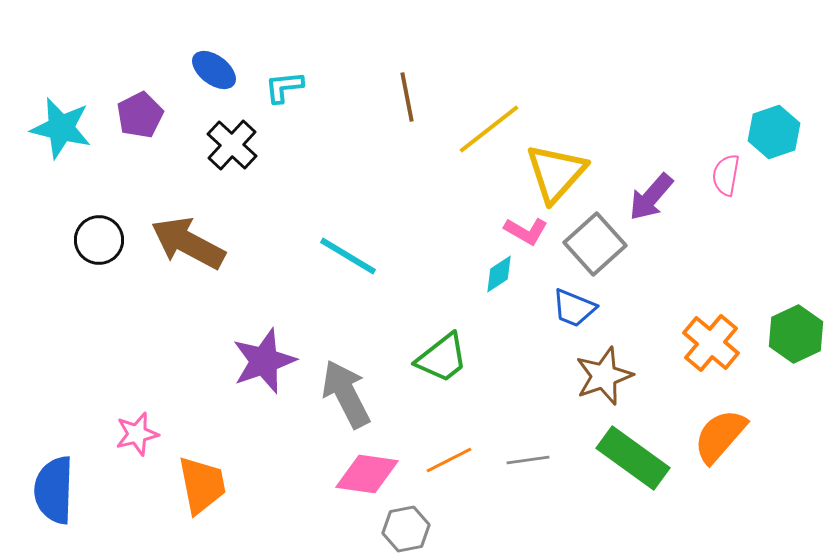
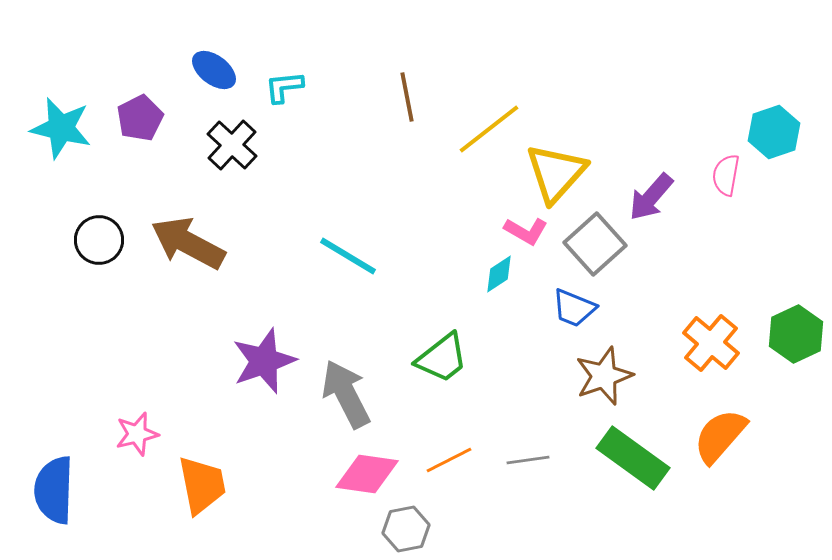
purple pentagon: moved 3 px down
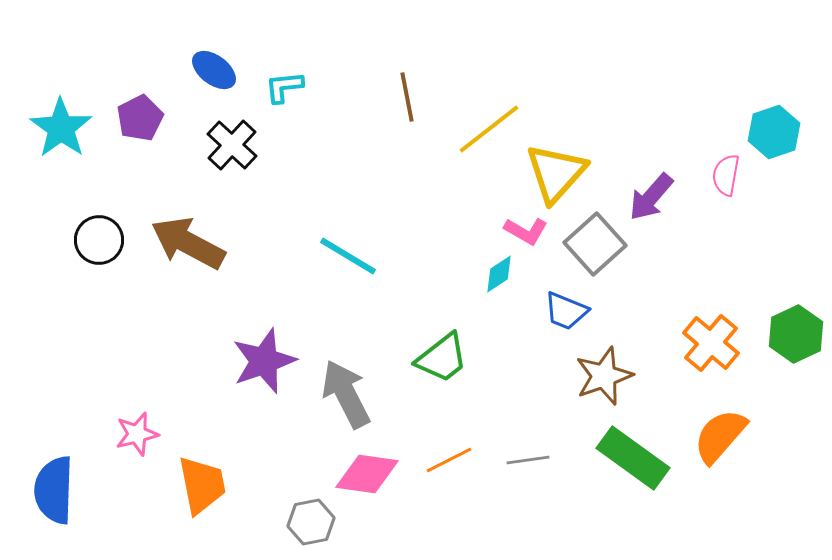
cyan star: rotated 22 degrees clockwise
blue trapezoid: moved 8 px left, 3 px down
gray hexagon: moved 95 px left, 7 px up
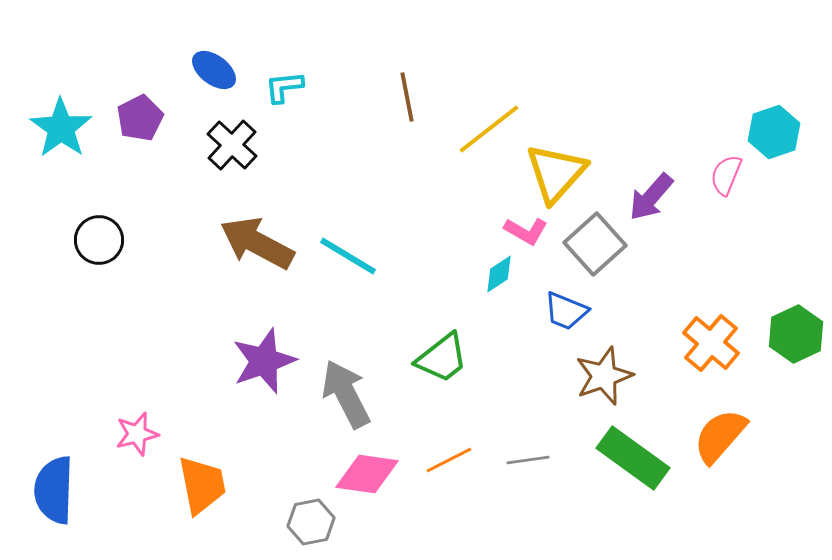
pink semicircle: rotated 12 degrees clockwise
brown arrow: moved 69 px right
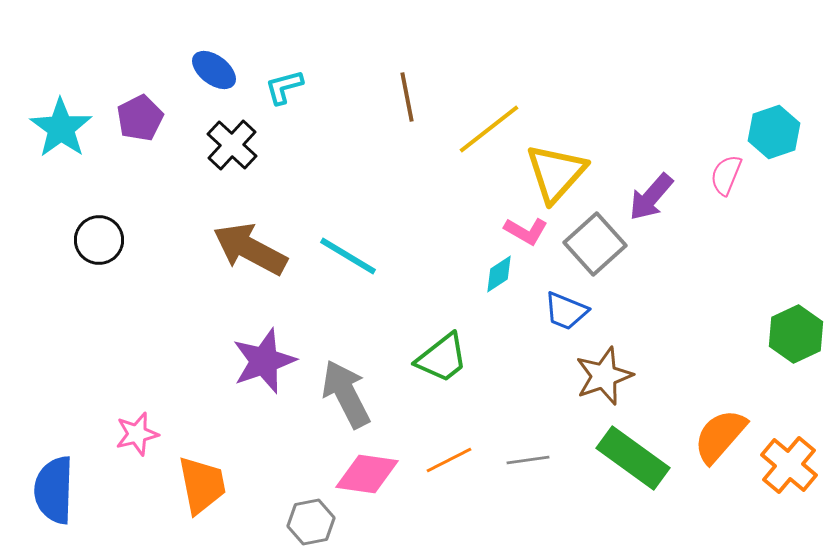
cyan L-shape: rotated 9 degrees counterclockwise
brown arrow: moved 7 px left, 6 px down
orange cross: moved 78 px right, 122 px down
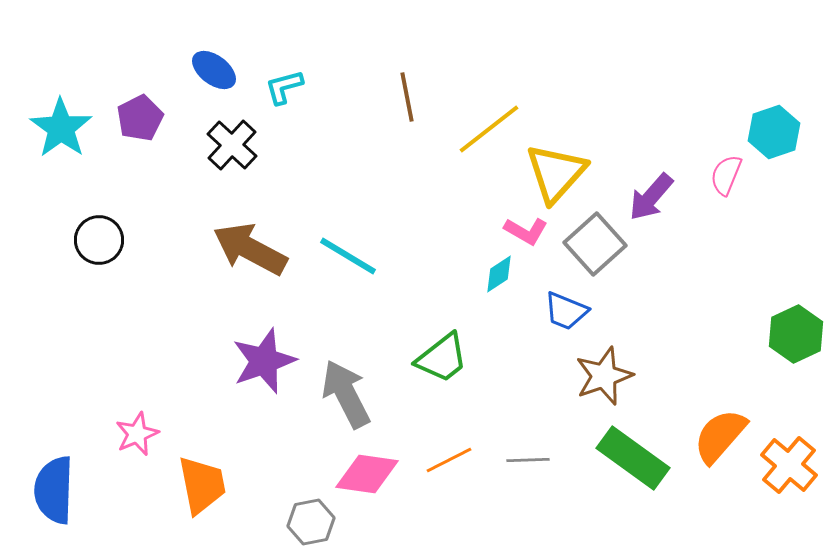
pink star: rotated 9 degrees counterclockwise
gray line: rotated 6 degrees clockwise
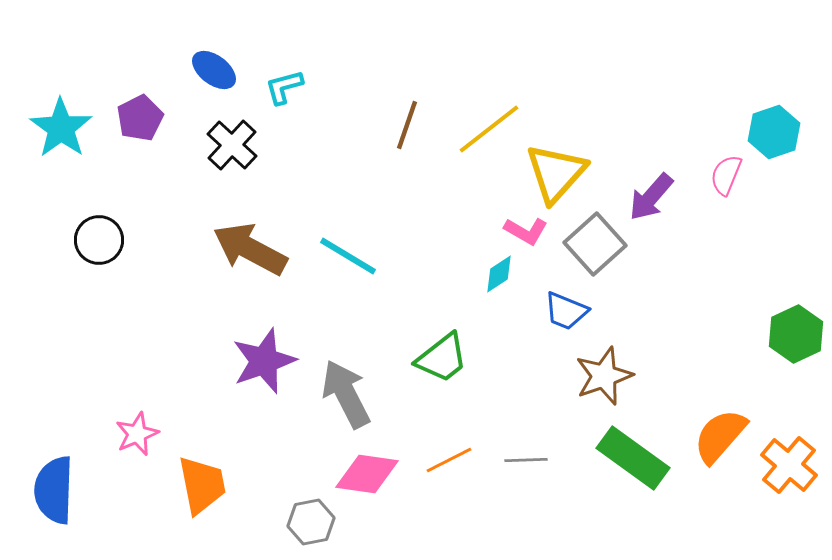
brown line: moved 28 px down; rotated 30 degrees clockwise
gray line: moved 2 px left
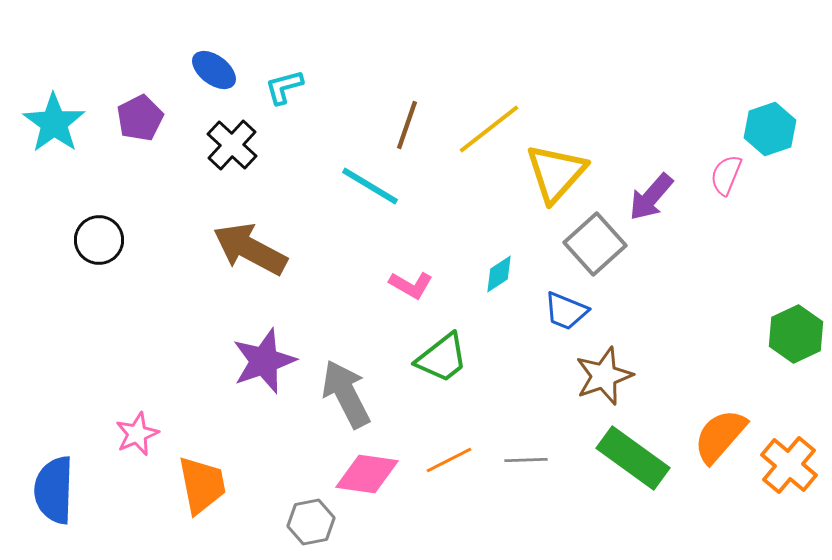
cyan star: moved 7 px left, 5 px up
cyan hexagon: moved 4 px left, 3 px up
pink L-shape: moved 115 px left, 54 px down
cyan line: moved 22 px right, 70 px up
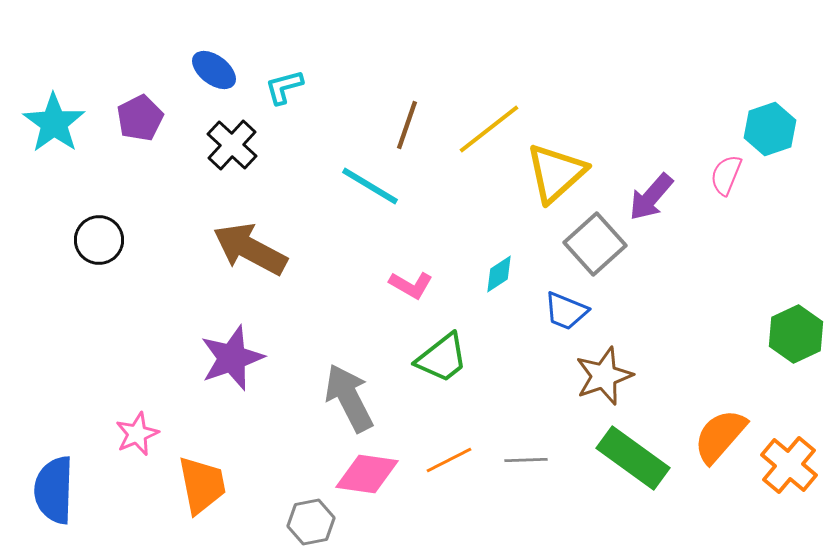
yellow triangle: rotated 6 degrees clockwise
purple star: moved 32 px left, 3 px up
gray arrow: moved 3 px right, 4 px down
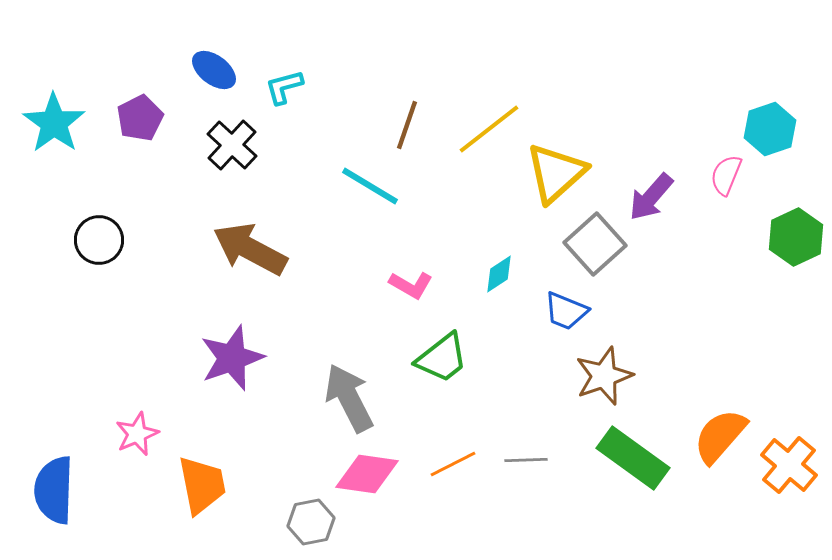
green hexagon: moved 97 px up
orange line: moved 4 px right, 4 px down
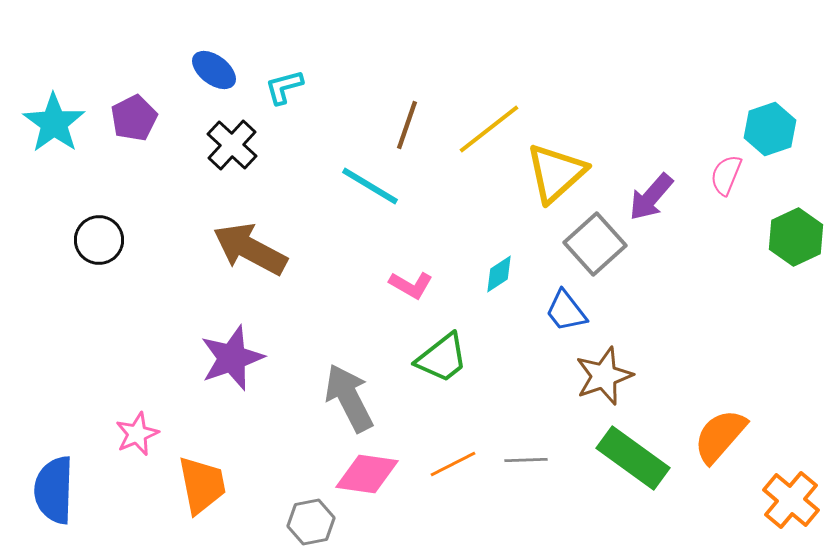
purple pentagon: moved 6 px left
blue trapezoid: rotated 30 degrees clockwise
orange cross: moved 2 px right, 35 px down
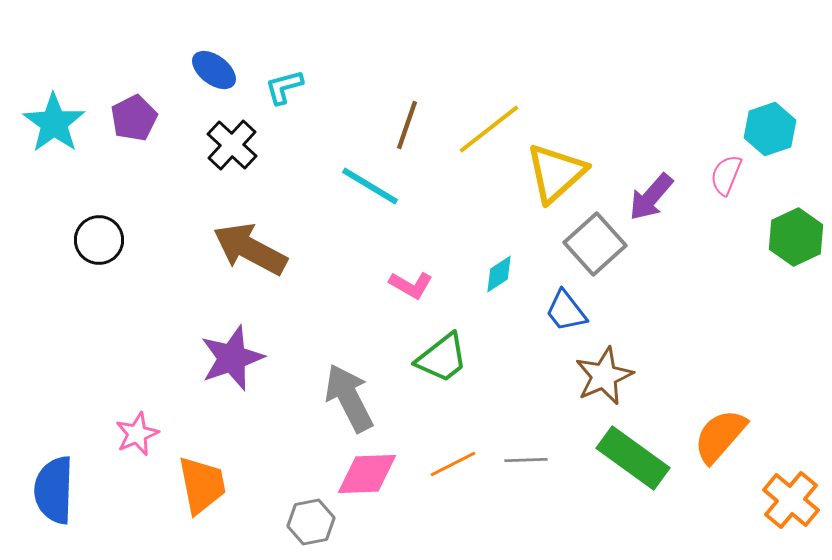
brown star: rotated 4 degrees counterclockwise
pink diamond: rotated 10 degrees counterclockwise
